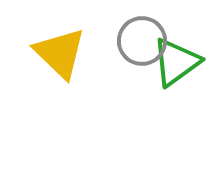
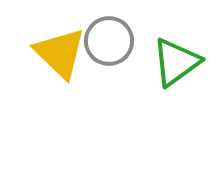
gray circle: moved 33 px left
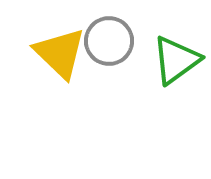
green triangle: moved 2 px up
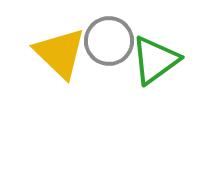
green triangle: moved 21 px left
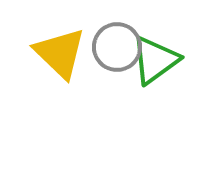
gray circle: moved 8 px right, 6 px down
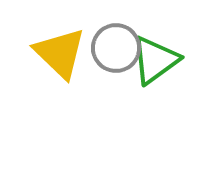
gray circle: moved 1 px left, 1 px down
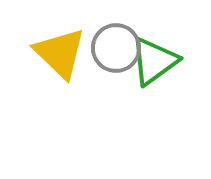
green triangle: moved 1 px left, 1 px down
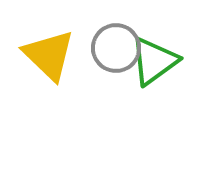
yellow triangle: moved 11 px left, 2 px down
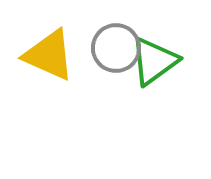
yellow triangle: rotated 20 degrees counterclockwise
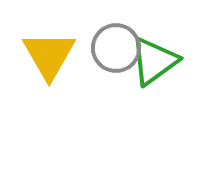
yellow triangle: rotated 36 degrees clockwise
